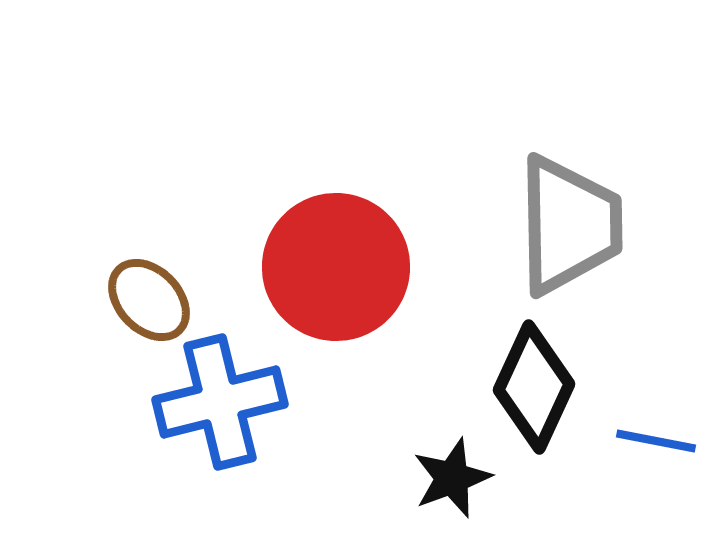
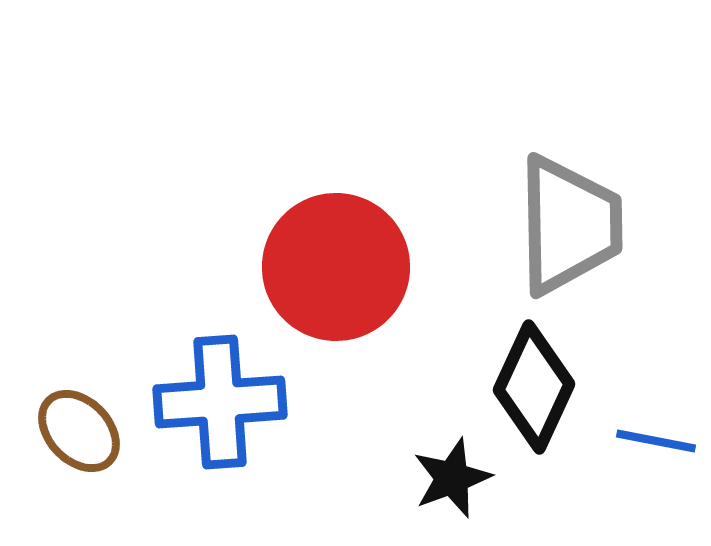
brown ellipse: moved 70 px left, 131 px down
blue cross: rotated 10 degrees clockwise
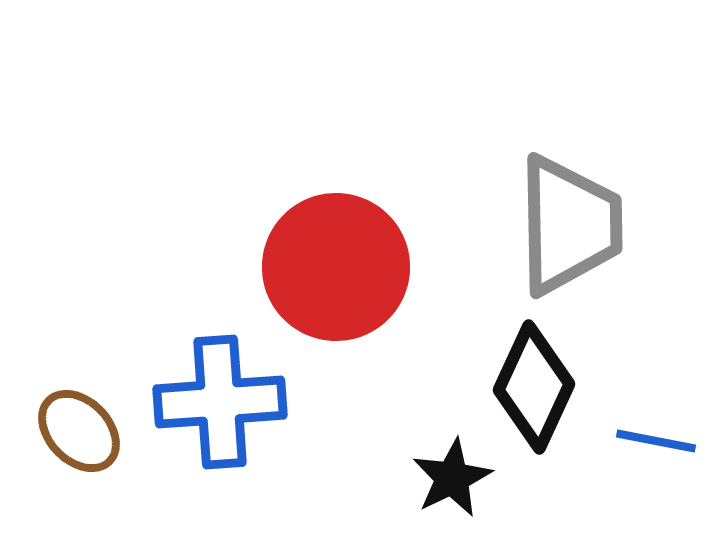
black star: rotated 6 degrees counterclockwise
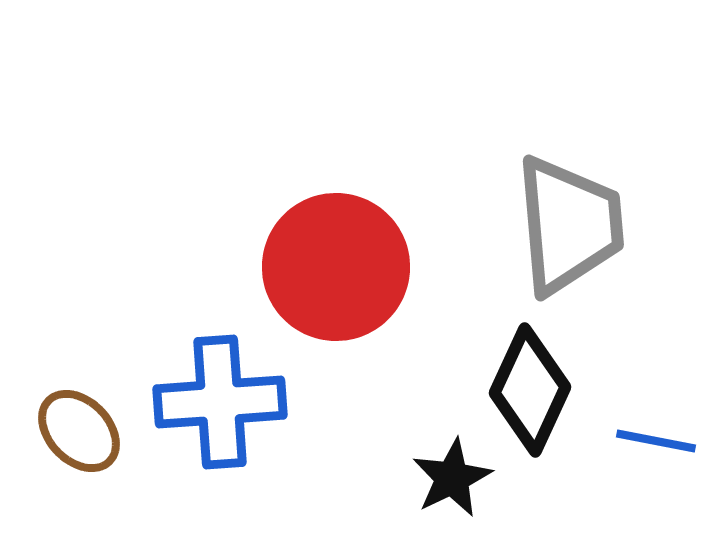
gray trapezoid: rotated 4 degrees counterclockwise
black diamond: moved 4 px left, 3 px down
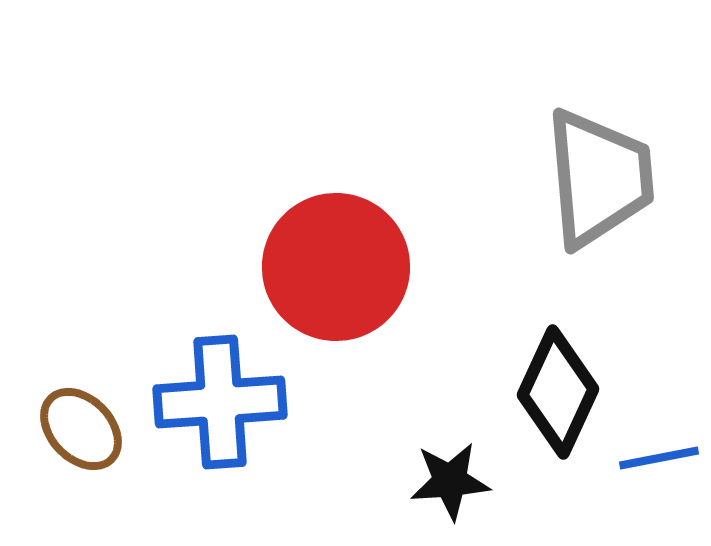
gray trapezoid: moved 30 px right, 47 px up
black diamond: moved 28 px right, 2 px down
brown ellipse: moved 2 px right, 2 px up
blue line: moved 3 px right, 17 px down; rotated 22 degrees counterclockwise
black star: moved 2 px left, 3 px down; rotated 22 degrees clockwise
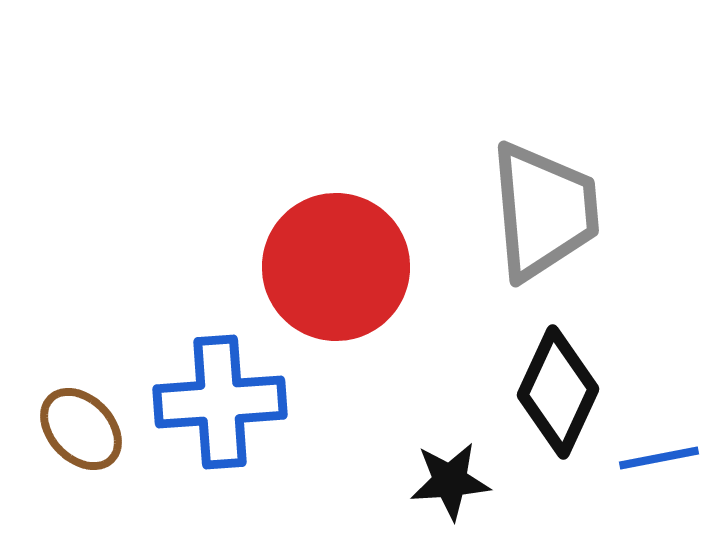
gray trapezoid: moved 55 px left, 33 px down
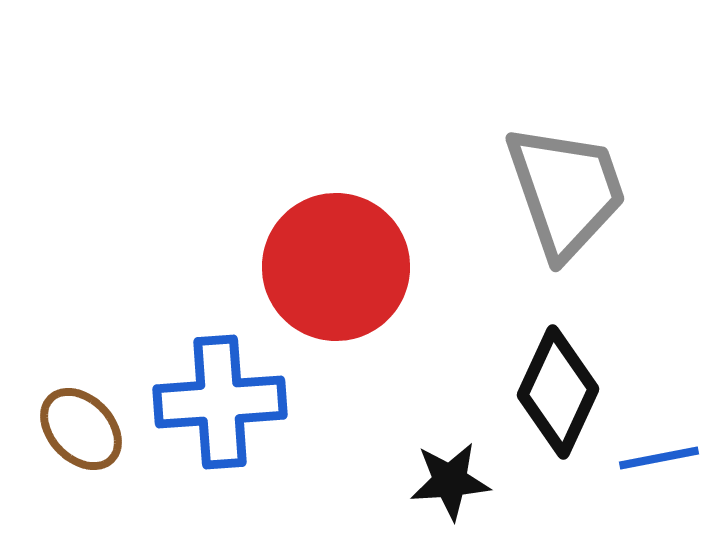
gray trapezoid: moved 22 px right, 20 px up; rotated 14 degrees counterclockwise
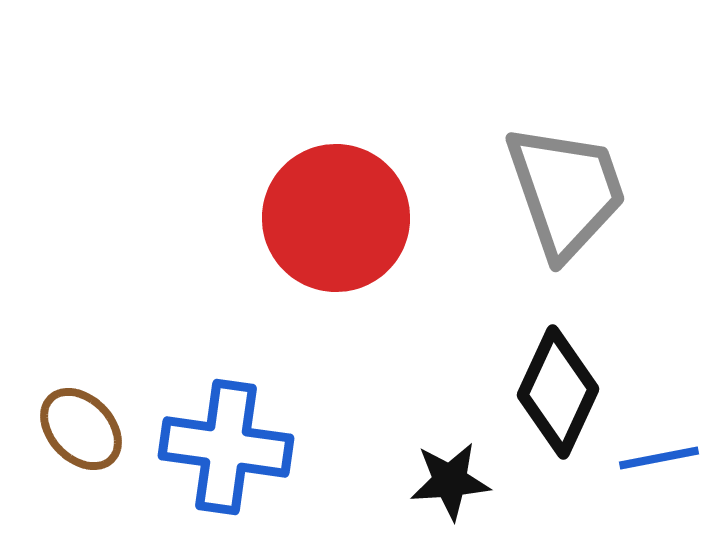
red circle: moved 49 px up
blue cross: moved 6 px right, 45 px down; rotated 12 degrees clockwise
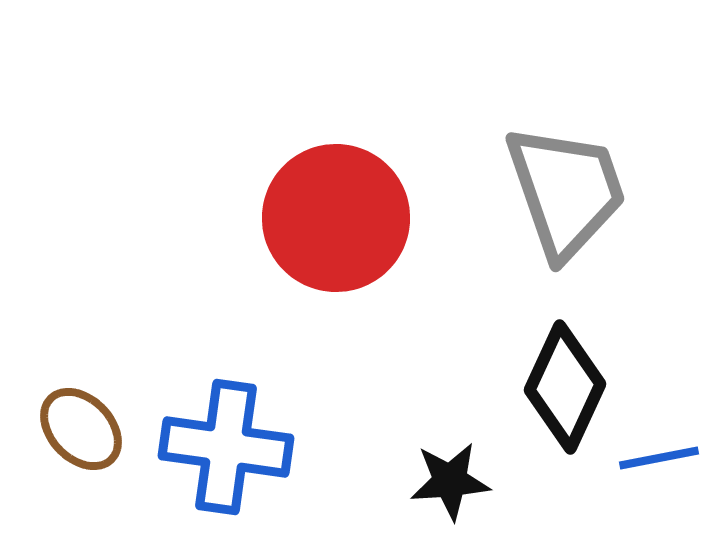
black diamond: moved 7 px right, 5 px up
